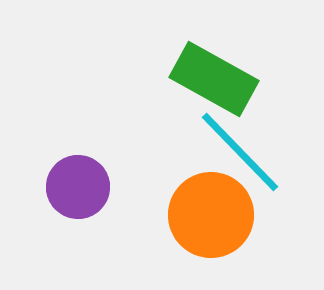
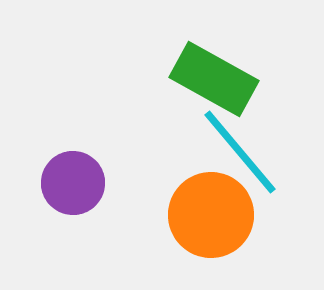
cyan line: rotated 4 degrees clockwise
purple circle: moved 5 px left, 4 px up
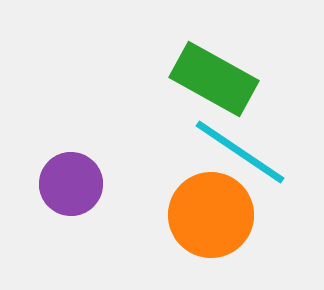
cyan line: rotated 16 degrees counterclockwise
purple circle: moved 2 px left, 1 px down
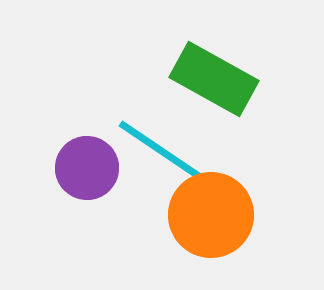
cyan line: moved 77 px left
purple circle: moved 16 px right, 16 px up
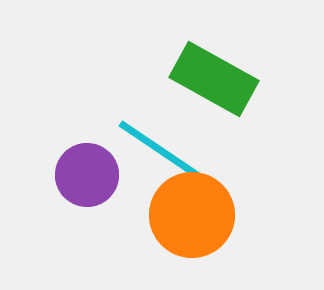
purple circle: moved 7 px down
orange circle: moved 19 px left
